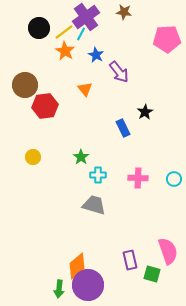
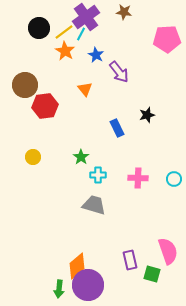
black star: moved 2 px right, 3 px down; rotated 14 degrees clockwise
blue rectangle: moved 6 px left
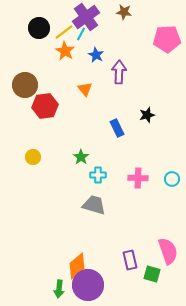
purple arrow: rotated 140 degrees counterclockwise
cyan circle: moved 2 px left
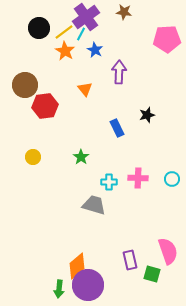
blue star: moved 1 px left, 5 px up
cyan cross: moved 11 px right, 7 px down
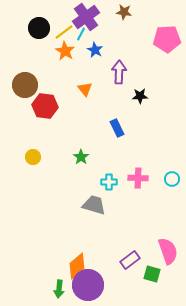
red hexagon: rotated 15 degrees clockwise
black star: moved 7 px left, 19 px up; rotated 14 degrees clockwise
purple rectangle: rotated 66 degrees clockwise
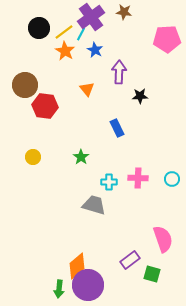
purple cross: moved 5 px right
orange triangle: moved 2 px right
pink semicircle: moved 5 px left, 12 px up
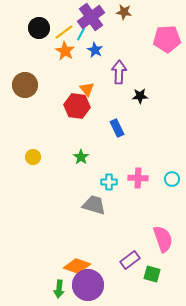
red hexagon: moved 32 px right
orange diamond: rotated 60 degrees clockwise
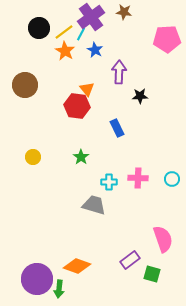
purple circle: moved 51 px left, 6 px up
